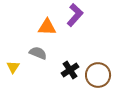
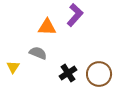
black cross: moved 2 px left, 3 px down
brown circle: moved 1 px right, 1 px up
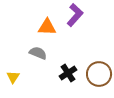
yellow triangle: moved 10 px down
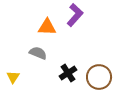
brown circle: moved 3 px down
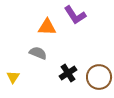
purple L-shape: rotated 105 degrees clockwise
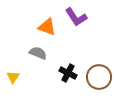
purple L-shape: moved 1 px right, 2 px down
orange triangle: rotated 18 degrees clockwise
black cross: rotated 30 degrees counterclockwise
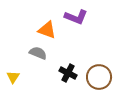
purple L-shape: rotated 35 degrees counterclockwise
orange triangle: moved 3 px down
